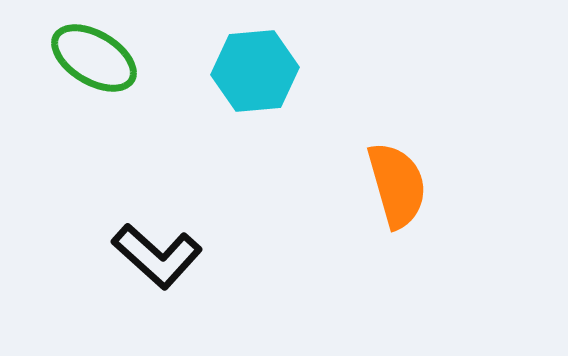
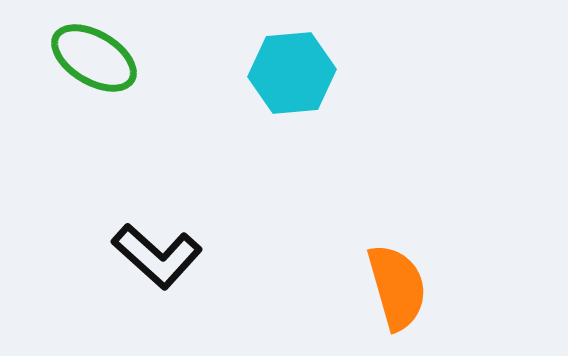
cyan hexagon: moved 37 px right, 2 px down
orange semicircle: moved 102 px down
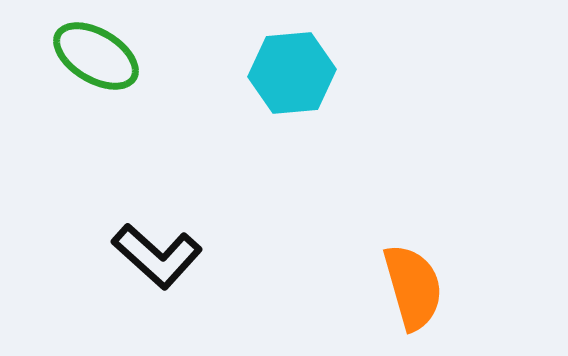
green ellipse: moved 2 px right, 2 px up
orange semicircle: moved 16 px right
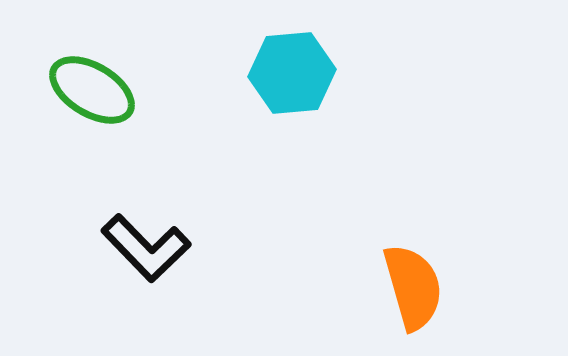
green ellipse: moved 4 px left, 34 px down
black L-shape: moved 11 px left, 8 px up; rotated 4 degrees clockwise
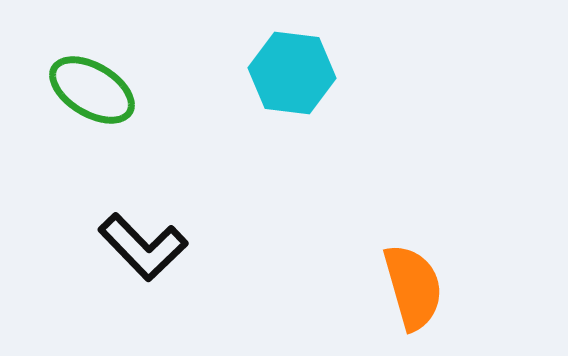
cyan hexagon: rotated 12 degrees clockwise
black L-shape: moved 3 px left, 1 px up
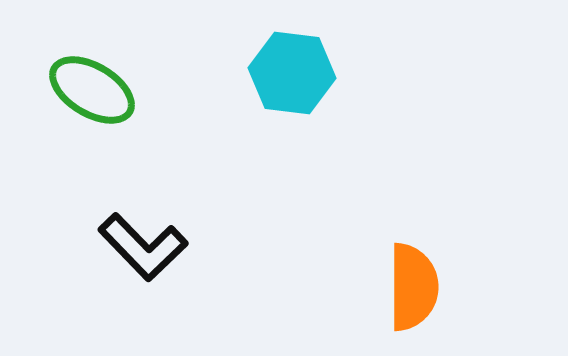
orange semicircle: rotated 16 degrees clockwise
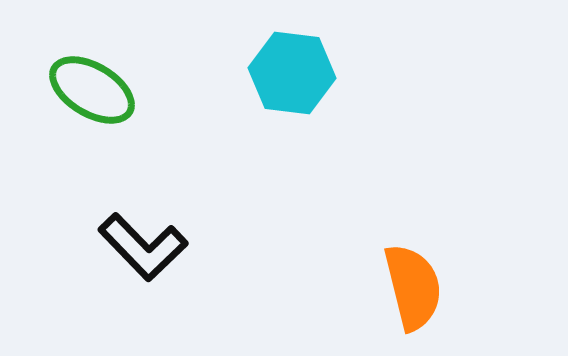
orange semicircle: rotated 14 degrees counterclockwise
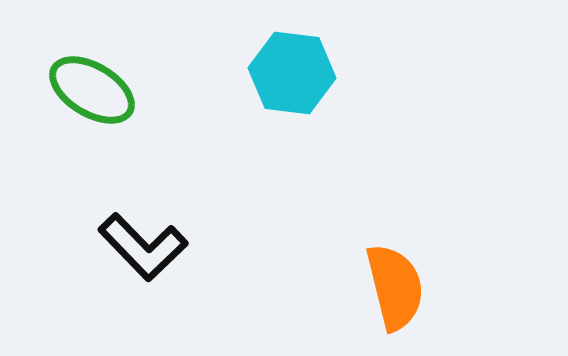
orange semicircle: moved 18 px left
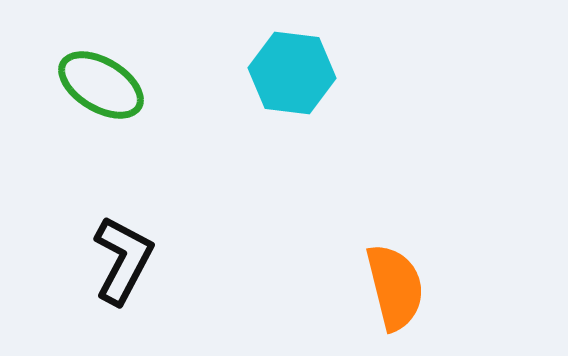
green ellipse: moved 9 px right, 5 px up
black L-shape: moved 20 px left, 13 px down; rotated 108 degrees counterclockwise
